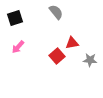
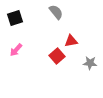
red triangle: moved 1 px left, 2 px up
pink arrow: moved 2 px left, 3 px down
gray star: moved 3 px down
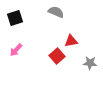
gray semicircle: rotated 28 degrees counterclockwise
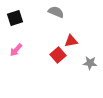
red square: moved 1 px right, 1 px up
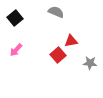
black square: rotated 21 degrees counterclockwise
